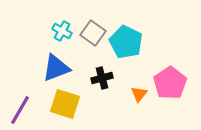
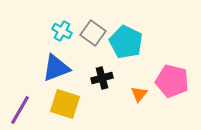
pink pentagon: moved 2 px right, 2 px up; rotated 24 degrees counterclockwise
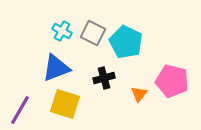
gray square: rotated 10 degrees counterclockwise
black cross: moved 2 px right
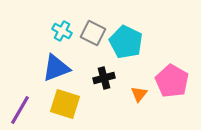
pink pentagon: rotated 16 degrees clockwise
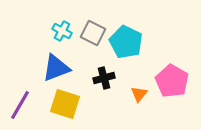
purple line: moved 5 px up
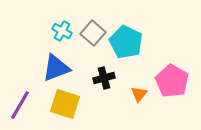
gray square: rotated 15 degrees clockwise
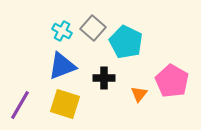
gray square: moved 5 px up
blue triangle: moved 6 px right, 2 px up
black cross: rotated 15 degrees clockwise
